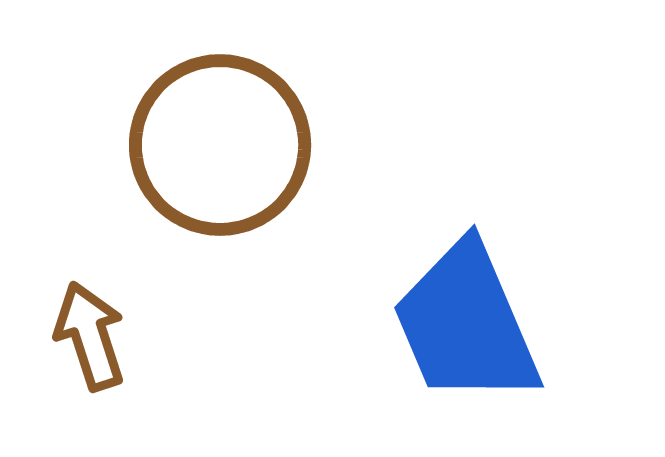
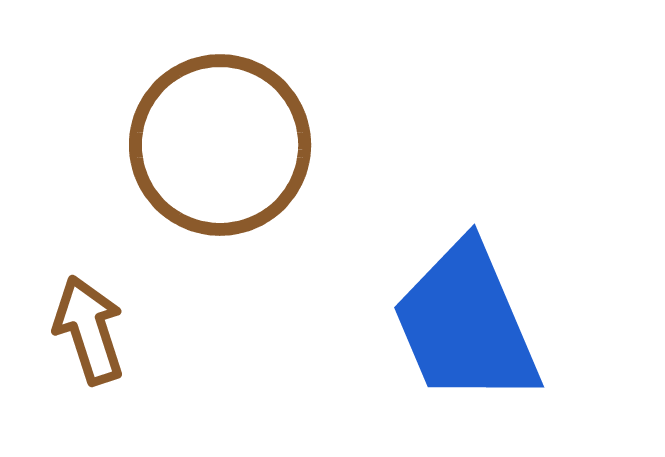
brown arrow: moved 1 px left, 6 px up
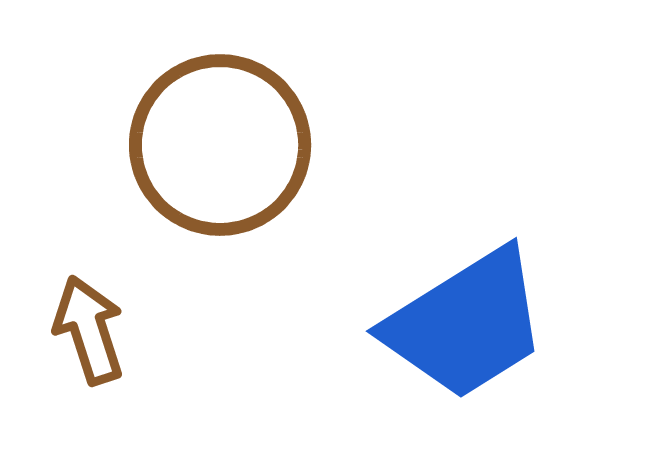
blue trapezoid: rotated 99 degrees counterclockwise
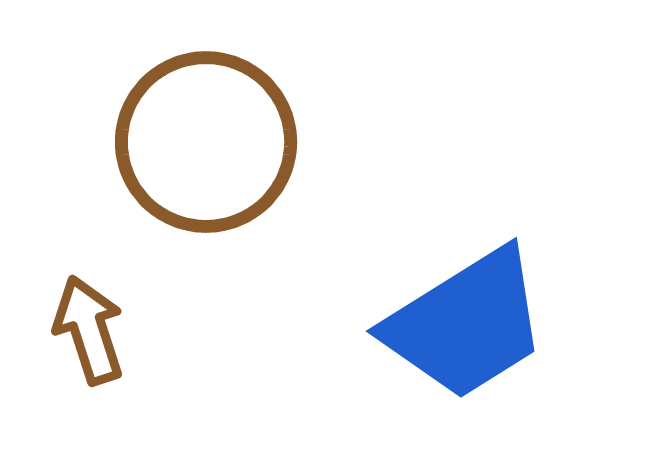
brown circle: moved 14 px left, 3 px up
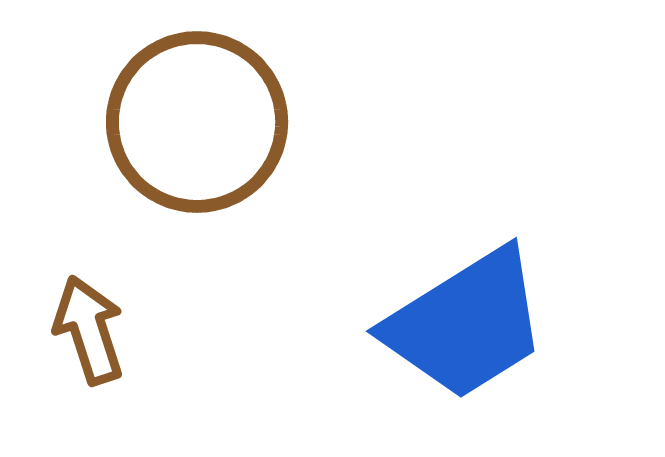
brown circle: moved 9 px left, 20 px up
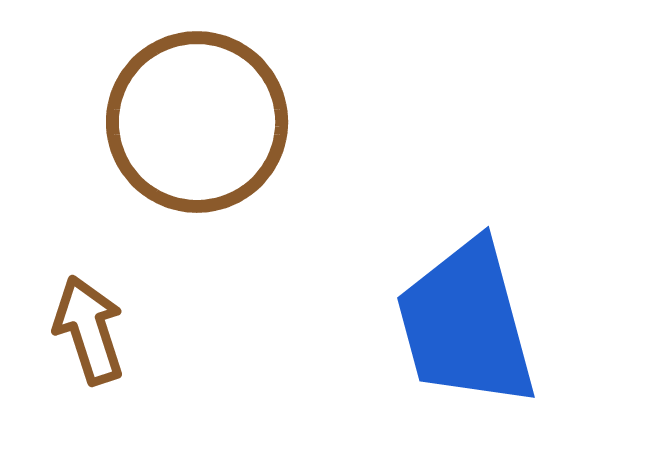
blue trapezoid: rotated 107 degrees clockwise
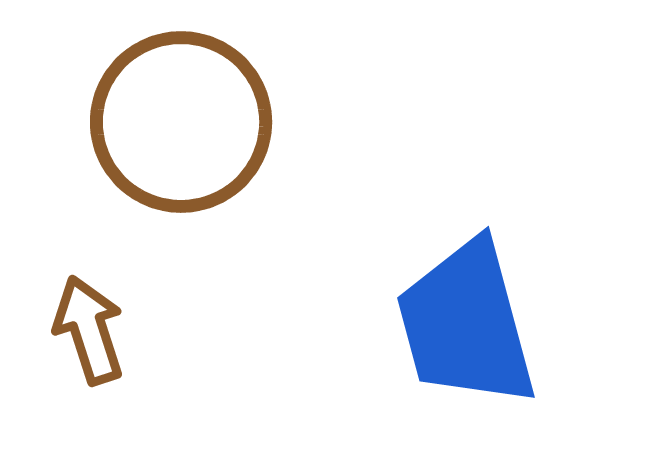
brown circle: moved 16 px left
